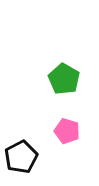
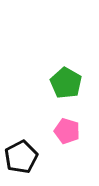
green pentagon: moved 2 px right, 4 px down
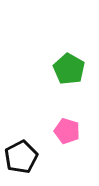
green pentagon: moved 3 px right, 14 px up
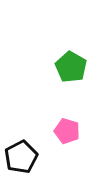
green pentagon: moved 2 px right, 2 px up
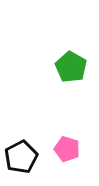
pink pentagon: moved 18 px down
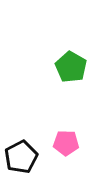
pink pentagon: moved 1 px left, 6 px up; rotated 15 degrees counterclockwise
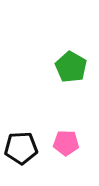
black pentagon: moved 9 px up; rotated 24 degrees clockwise
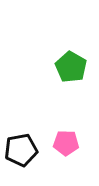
black pentagon: moved 2 px down; rotated 8 degrees counterclockwise
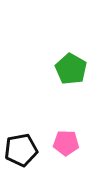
green pentagon: moved 2 px down
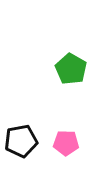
black pentagon: moved 9 px up
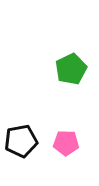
green pentagon: rotated 16 degrees clockwise
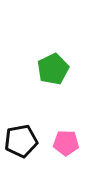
green pentagon: moved 18 px left
